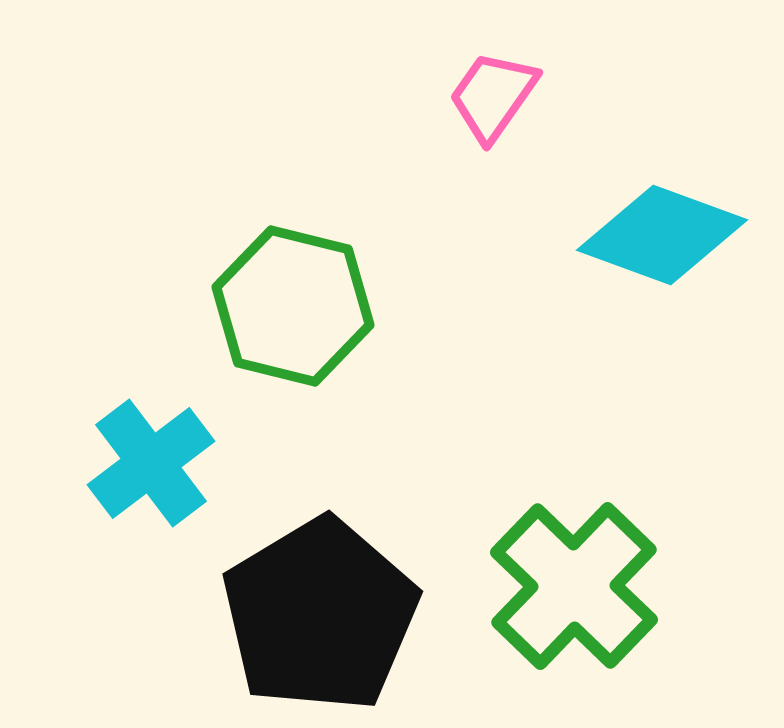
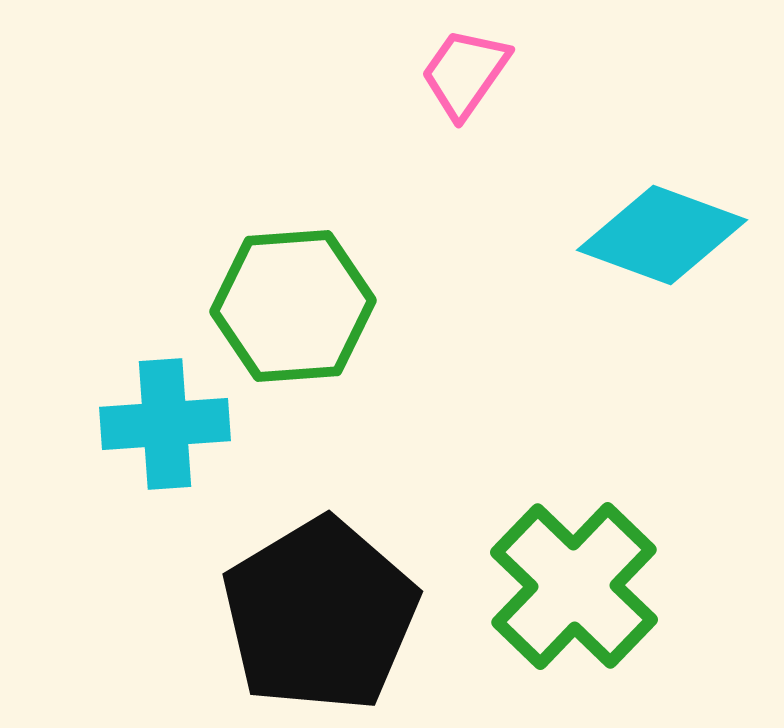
pink trapezoid: moved 28 px left, 23 px up
green hexagon: rotated 18 degrees counterclockwise
cyan cross: moved 14 px right, 39 px up; rotated 33 degrees clockwise
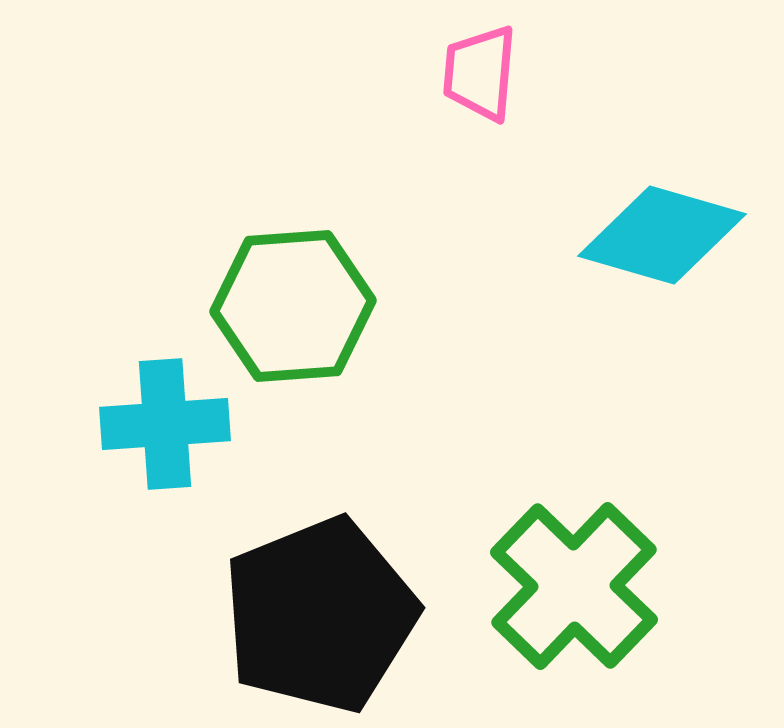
pink trapezoid: moved 15 px right; rotated 30 degrees counterclockwise
cyan diamond: rotated 4 degrees counterclockwise
black pentagon: rotated 9 degrees clockwise
